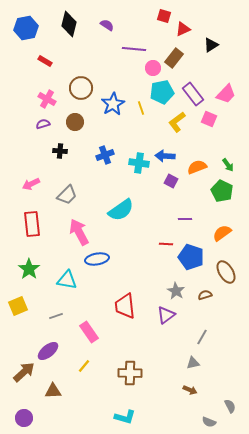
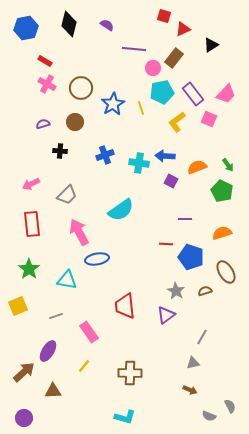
pink cross at (47, 99): moved 15 px up
orange semicircle at (222, 233): rotated 18 degrees clockwise
brown semicircle at (205, 295): moved 4 px up
purple ellipse at (48, 351): rotated 20 degrees counterclockwise
gray semicircle at (209, 422): moved 6 px up
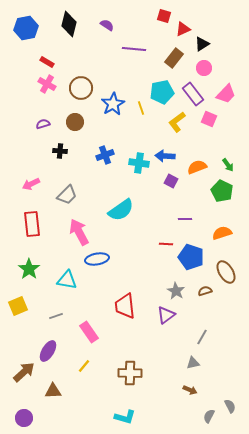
black triangle at (211, 45): moved 9 px left, 1 px up
red rectangle at (45, 61): moved 2 px right, 1 px down
pink circle at (153, 68): moved 51 px right
gray semicircle at (209, 416): rotated 96 degrees clockwise
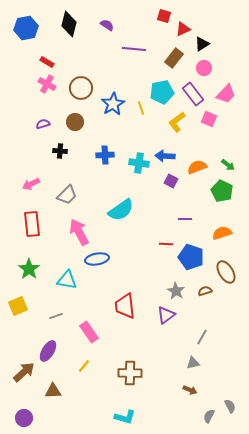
blue cross at (105, 155): rotated 18 degrees clockwise
green arrow at (228, 165): rotated 16 degrees counterclockwise
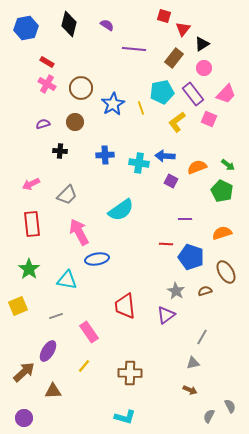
red triangle at (183, 29): rotated 28 degrees counterclockwise
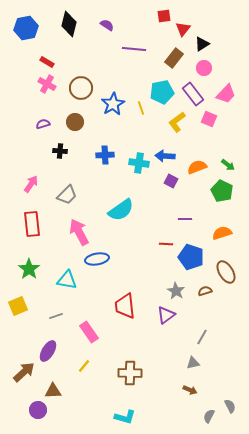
red square at (164, 16): rotated 24 degrees counterclockwise
pink arrow at (31, 184): rotated 150 degrees clockwise
purple circle at (24, 418): moved 14 px right, 8 px up
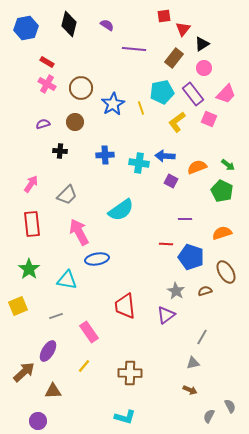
purple circle at (38, 410): moved 11 px down
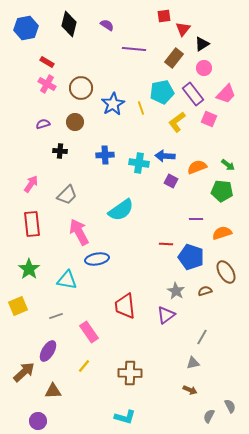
green pentagon at (222, 191): rotated 20 degrees counterclockwise
purple line at (185, 219): moved 11 px right
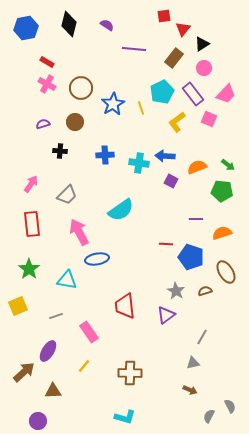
cyan pentagon at (162, 92): rotated 15 degrees counterclockwise
